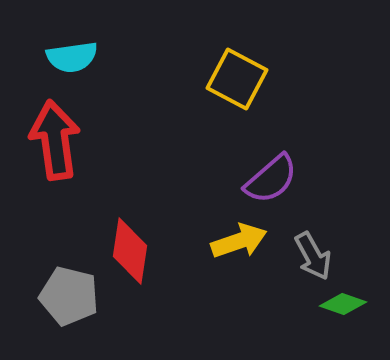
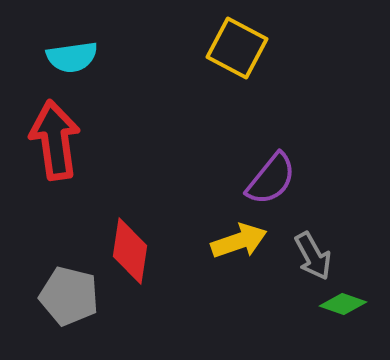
yellow square: moved 31 px up
purple semicircle: rotated 10 degrees counterclockwise
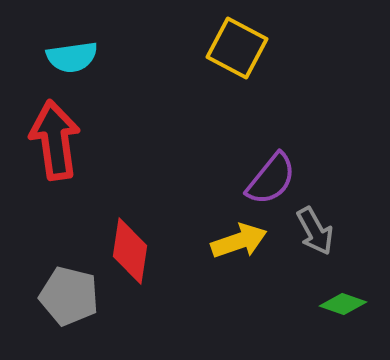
gray arrow: moved 2 px right, 25 px up
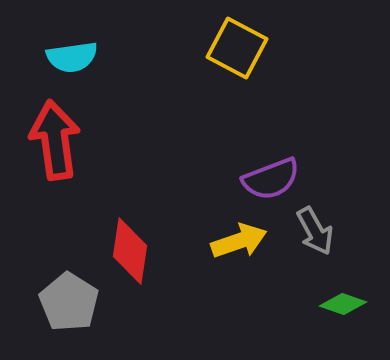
purple semicircle: rotated 30 degrees clockwise
gray pentagon: moved 6 px down; rotated 18 degrees clockwise
